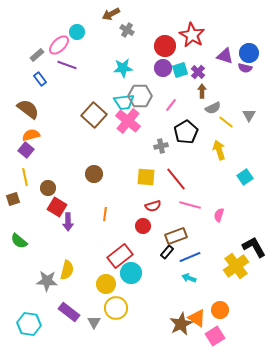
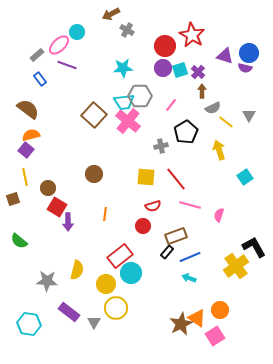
yellow semicircle at (67, 270): moved 10 px right
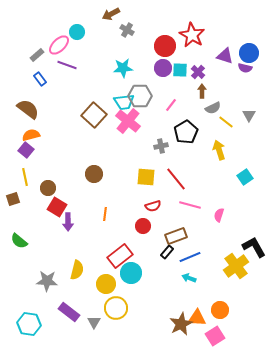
cyan square at (180, 70): rotated 21 degrees clockwise
orange triangle at (197, 318): rotated 30 degrees counterclockwise
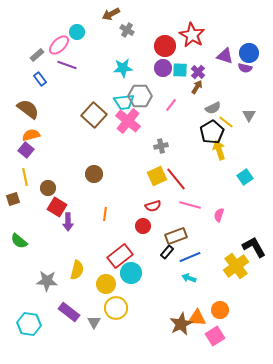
brown arrow at (202, 91): moved 5 px left, 4 px up; rotated 32 degrees clockwise
black pentagon at (186, 132): moved 26 px right
yellow square at (146, 177): moved 11 px right, 1 px up; rotated 30 degrees counterclockwise
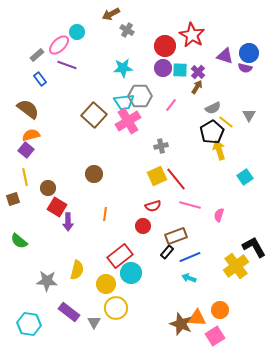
pink cross at (128, 121): rotated 20 degrees clockwise
brown star at (181, 324): rotated 25 degrees counterclockwise
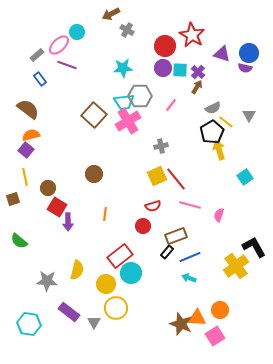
purple triangle at (225, 56): moved 3 px left, 2 px up
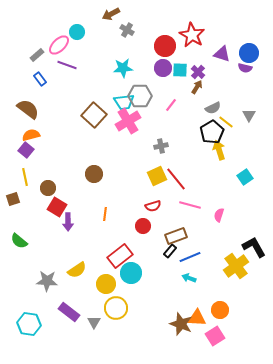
black rectangle at (167, 252): moved 3 px right, 1 px up
yellow semicircle at (77, 270): rotated 42 degrees clockwise
